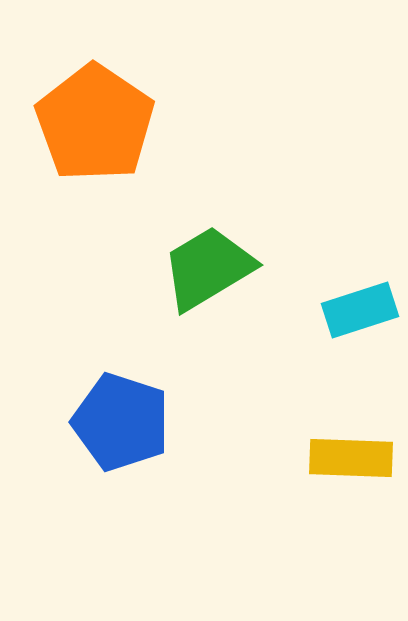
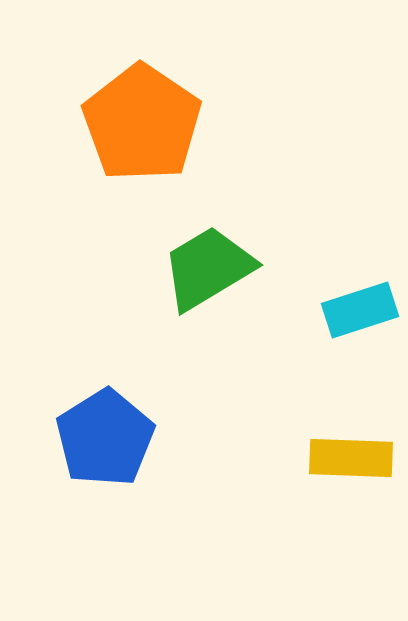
orange pentagon: moved 47 px right
blue pentagon: moved 16 px left, 16 px down; rotated 22 degrees clockwise
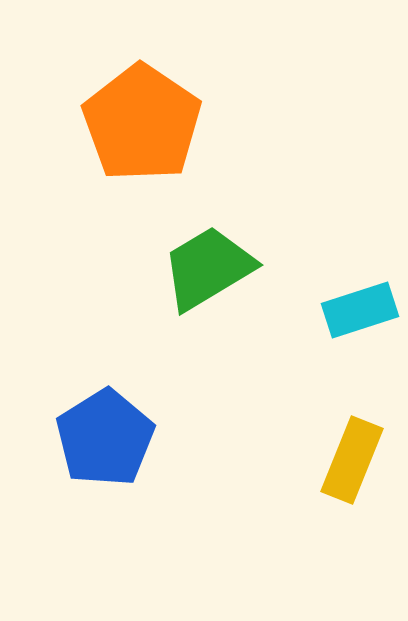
yellow rectangle: moved 1 px right, 2 px down; rotated 70 degrees counterclockwise
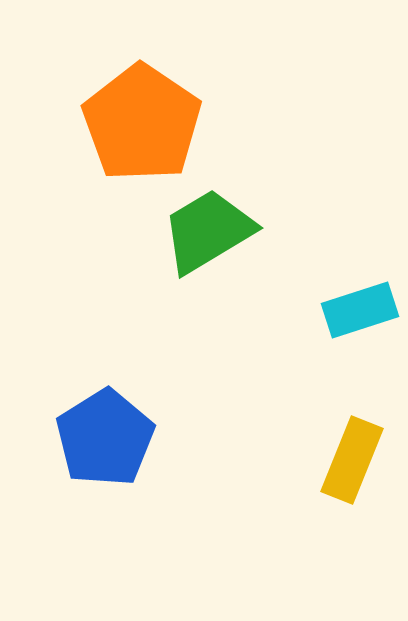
green trapezoid: moved 37 px up
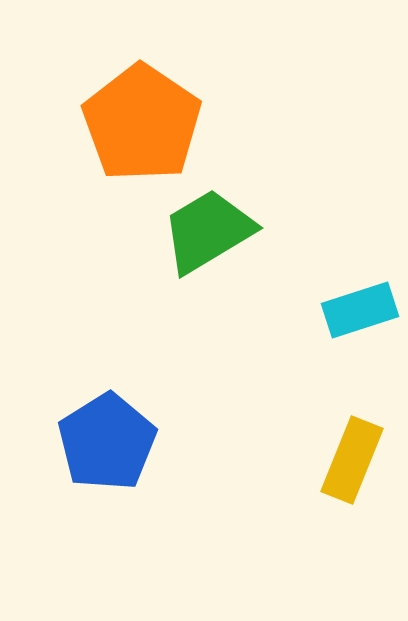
blue pentagon: moved 2 px right, 4 px down
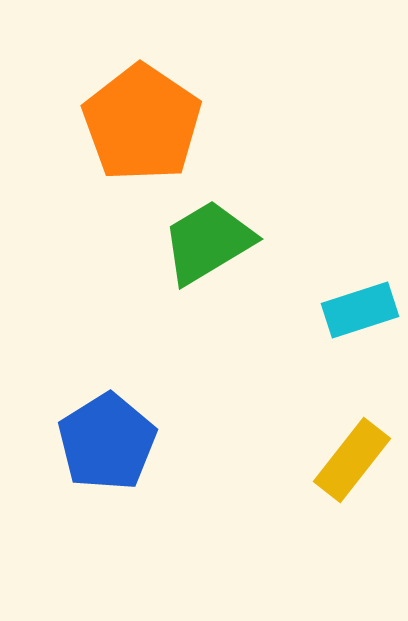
green trapezoid: moved 11 px down
yellow rectangle: rotated 16 degrees clockwise
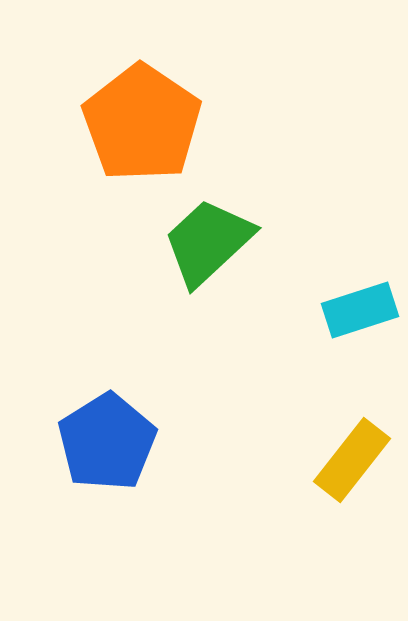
green trapezoid: rotated 12 degrees counterclockwise
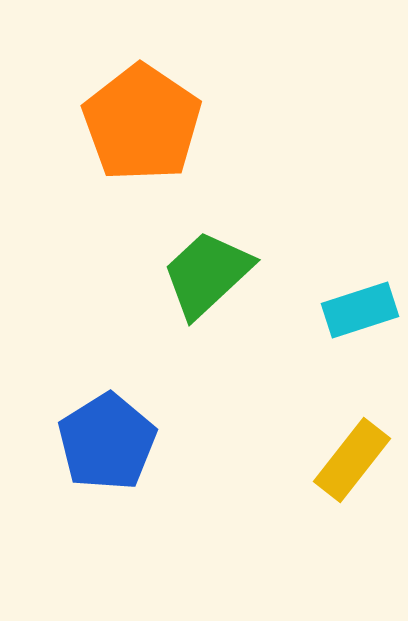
green trapezoid: moved 1 px left, 32 px down
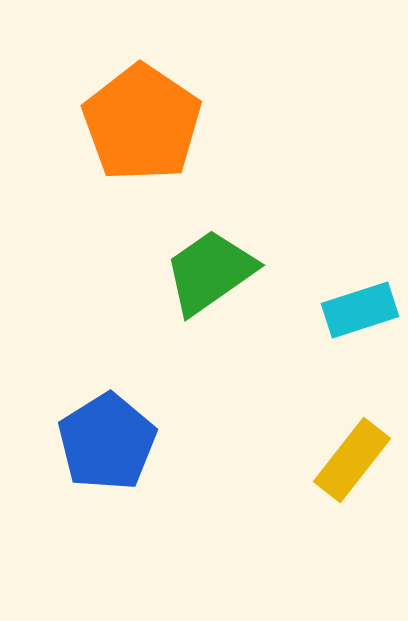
green trapezoid: moved 3 px right, 2 px up; rotated 8 degrees clockwise
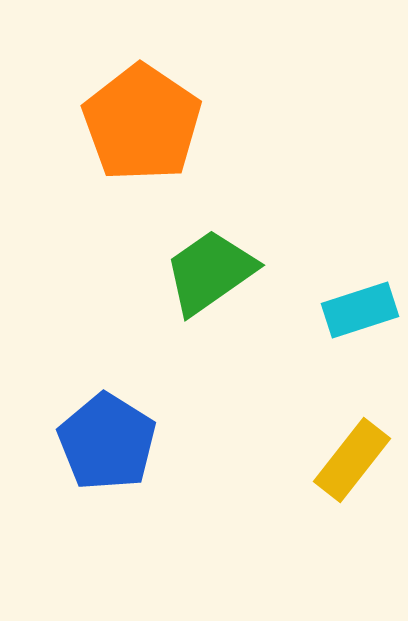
blue pentagon: rotated 8 degrees counterclockwise
